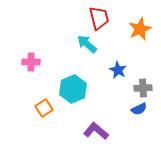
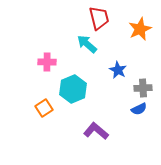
pink cross: moved 16 px right
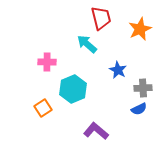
red trapezoid: moved 2 px right
orange square: moved 1 px left
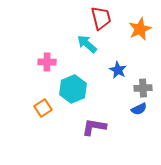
purple L-shape: moved 2 px left, 4 px up; rotated 30 degrees counterclockwise
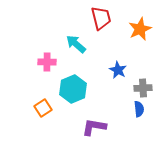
cyan arrow: moved 11 px left
blue semicircle: rotated 70 degrees counterclockwise
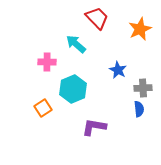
red trapezoid: moved 4 px left; rotated 30 degrees counterclockwise
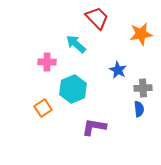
orange star: moved 1 px right, 5 px down; rotated 15 degrees clockwise
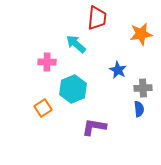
red trapezoid: rotated 50 degrees clockwise
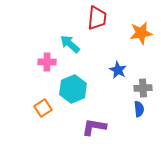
orange star: moved 1 px up
cyan arrow: moved 6 px left
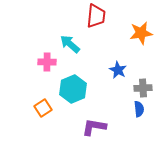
red trapezoid: moved 1 px left, 2 px up
